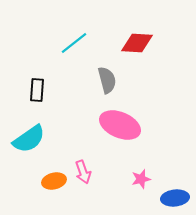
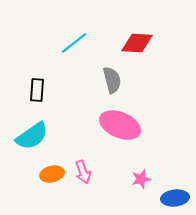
gray semicircle: moved 5 px right
cyan semicircle: moved 3 px right, 3 px up
orange ellipse: moved 2 px left, 7 px up
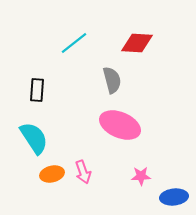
cyan semicircle: moved 2 px right, 2 px down; rotated 88 degrees counterclockwise
pink star: moved 3 px up; rotated 12 degrees clockwise
blue ellipse: moved 1 px left, 1 px up
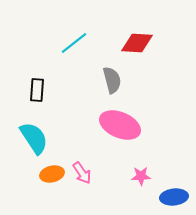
pink arrow: moved 1 px left, 1 px down; rotated 15 degrees counterclockwise
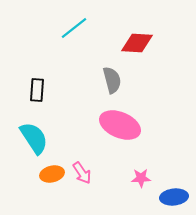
cyan line: moved 15 px up
pink star: moved 2 px down
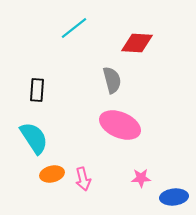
pink arrow: moved 1 px right, 6 px down; rotated 20 degrees clockwise
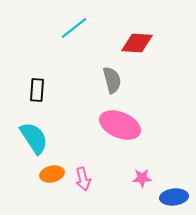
pink star: moved 1 px right
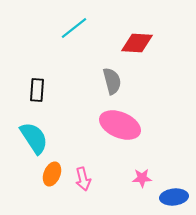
gray semicircle: moved 1 px down
orange ellipse: rotated 55 degrees counterclockwise
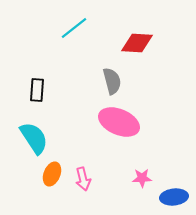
pink ellipse: moved 1 px left, 3 px up
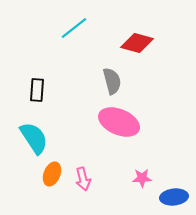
red diamond: rotated 12 degrees clockwise
